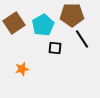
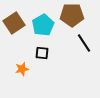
black line: moved 2 px right, 4 px down
black square: moved 13 px left, 5 px down
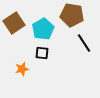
brown pentagon: rotated 10 degrees clockwise
cyan pentagon: moved 4 px down
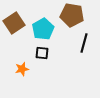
black line: rotated 48 degrees clockwise
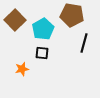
brown square: moved 1 px right, 3 px up; rotated 10 degrees counterclockwise
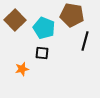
cyan pentagon: moved 1 px right, 1 px up; rotated 20 degrees counterclockwise
black line: moved 1 px right, 2 px up
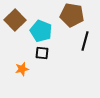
cyan pentagon: moved 3 px left, 3 px down
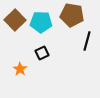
cyan pentagon: moved 9 px up; rotated 20 degrees counterclockwise
black line: moved 2 px right
black square: rotated 32 degrees counterclockwise
orange star: moved 2 px left; rotated 24 degrees counterclockwise
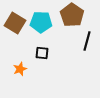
brown pentagon: rotated 25 degrees clockwise
brown square: moved 3 px down; rotated 15 degrees counterclockwise
black square: rotated 32 degrees clockwise
orange star: rotated 16 degrees clockwise
